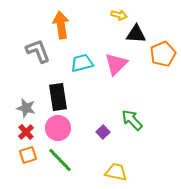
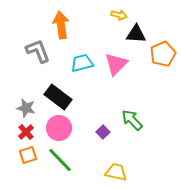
black rectangle: rotated 44 degrees counterclockwise
pink circle: moved 1 px right
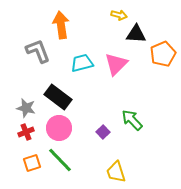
red cross: rotated 21 degrees clockwise
orange square: moved 4 px right, 8 px down
yellow trapezoid: rotated 120 degrees counterclockwise
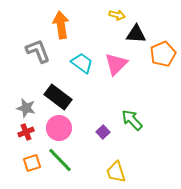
yellow arrow: moved 2 px left
cyan trapezoid: rotated 50 degrees clockwise
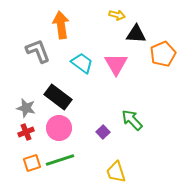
pink triangle: rotated 15 degrees counterclockwise
green line: rotated 64 degrees counterclockwise
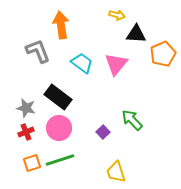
pink triangle: rotated 10 degrees clockwise
